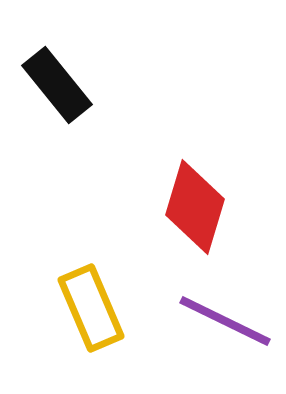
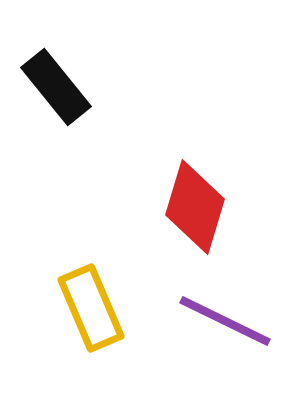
black rectangle: moved 1 px left, 2 px down
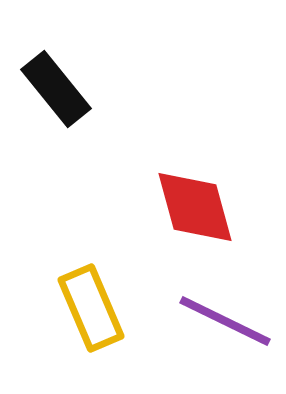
black rectangle: moved 2 px down
red diamond: rotated 32 degrees counterclockwise
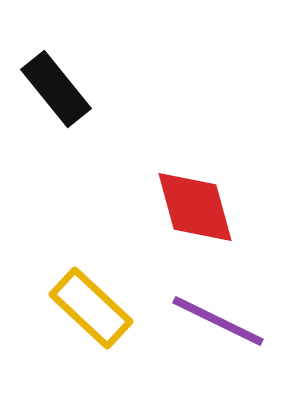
yellow rectangle: rotated 24 degrees counterclockwise
purple line: moved 7 px left
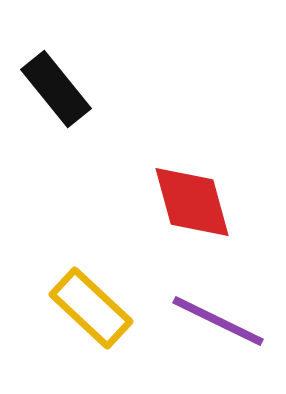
red diamond: moved 3 px left, 5 px up
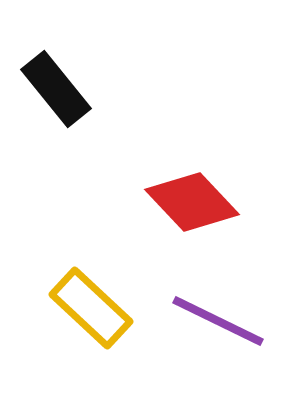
red diamond: rotated 28 degrees counterclockwise
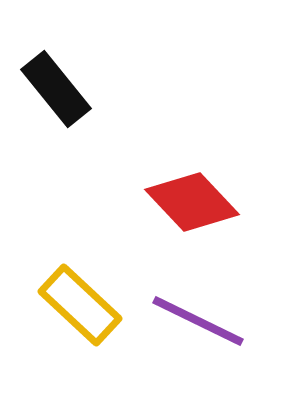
yellow rectangle: moved 11 px left, 3 px up
purple line: moved 20 px left
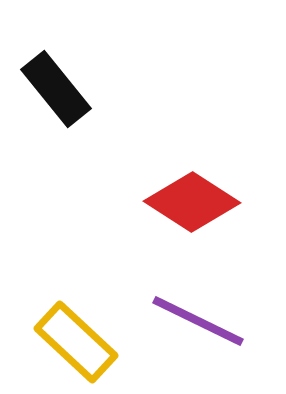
red diamond: rotated 14 degrees counterclockwise
yellow rectangle: moved 4 px left, 37 px down
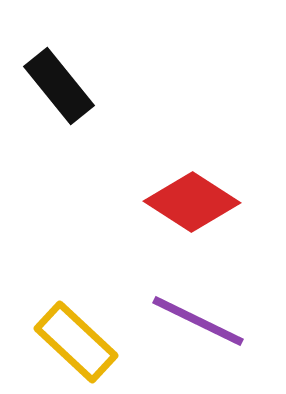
black rectangle: moved 3 px right, 3 px up
